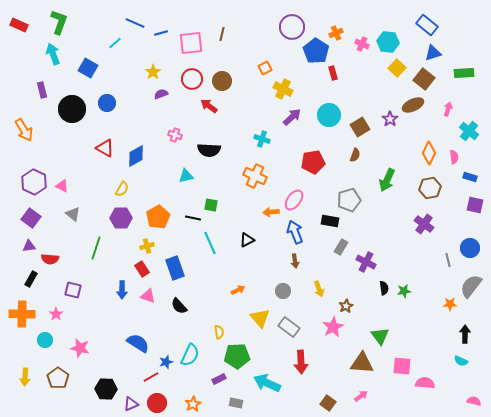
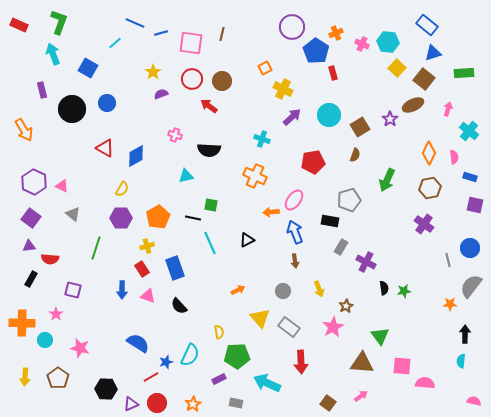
pink square at (191, 43): rotated 15 degrees clockwise
orange cross at (22, 314): moved 9 px down
cyan semicircle at (461, 361): rotated 72 degrees clockwise
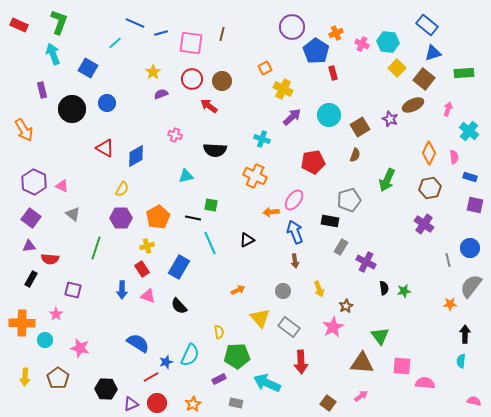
purple star at (390, 119): rotated 14 degrees counterclockwise
black semicircle at (209, 150): moved 6 px right
blue rectangle at (175, 268): moved 4 px right, 1 px up; rotated 50 degrees clockwise
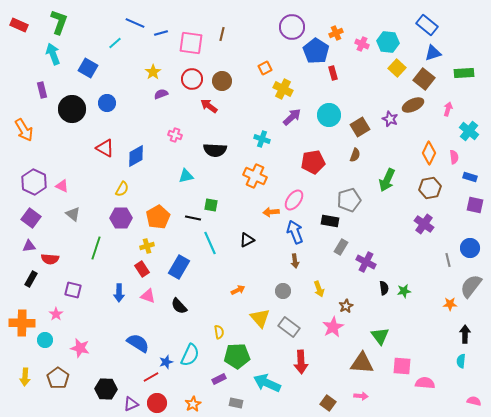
blue arrow at (122, 290): moved 3 px left, 3 px down
pink arrow at (361, 396): rotated 40 degrees clockwise
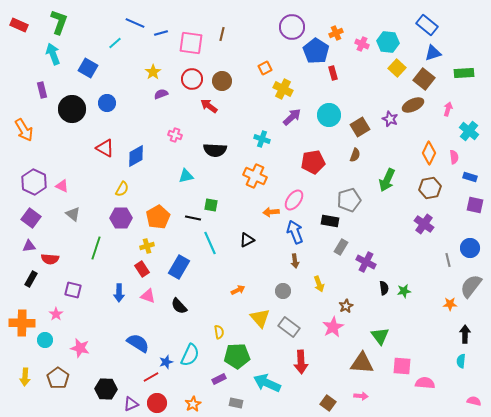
yellow arrow at (319, 289): moved 5 px up
